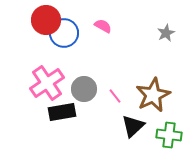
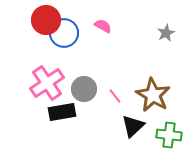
brown star: rotated 16 degrees counterclockwise
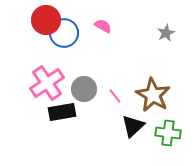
green cross: moved 1 px left, 2 px up
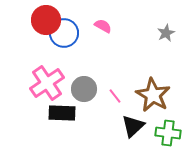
black rectangle: moved 1 px down; rotated 12 degrees clockwise
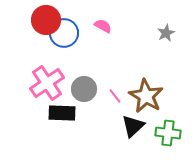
brown star: moved 7 px left, 1 px down
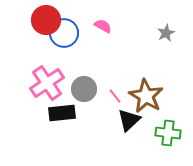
black rectangle: rotated 8 degrees counterclockwise
black triangle: moved 4 px left, 6 px up
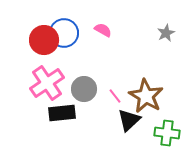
red circle: moved 2 px left, 20 px down
pink semicircle: moved 4 px down
green cross: moved 1 px left
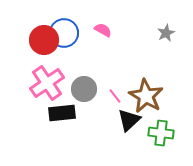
green cross: moved 6 px left
